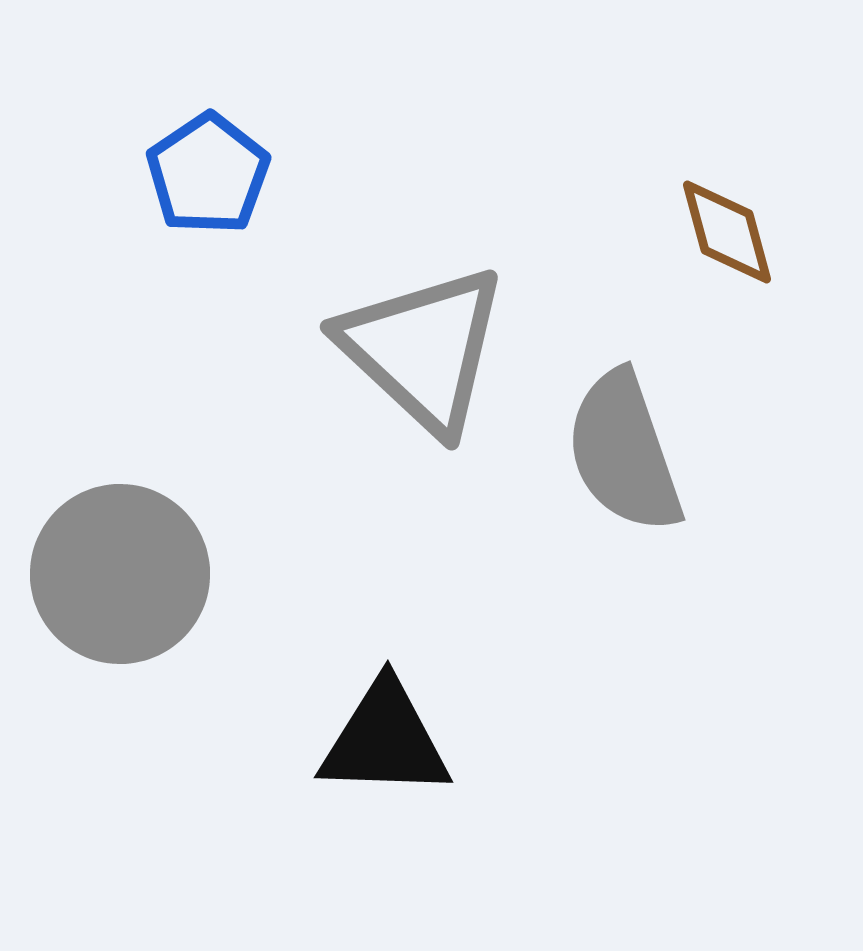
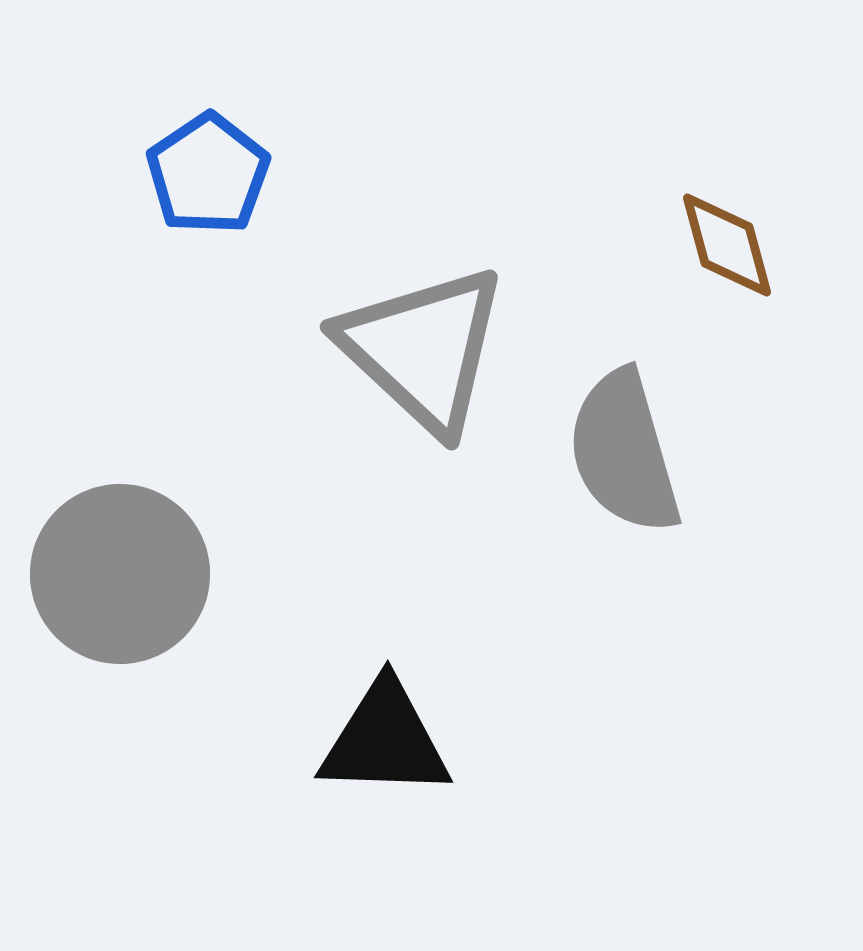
brown diamond: moved 13 px down
gray semicircle: rotated 3 degrees clockwise
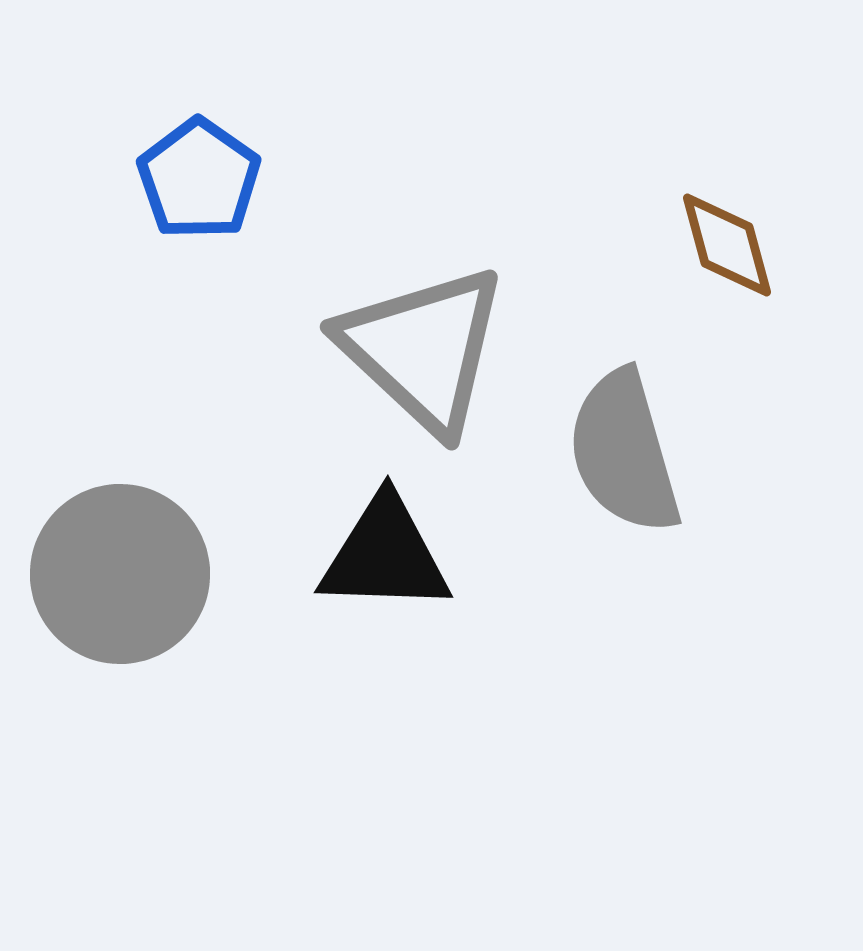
blue pentagon: moved 9 px left, 5 px down; rotated 3 degrees counterclockwise
black triangle: moved 185 px up
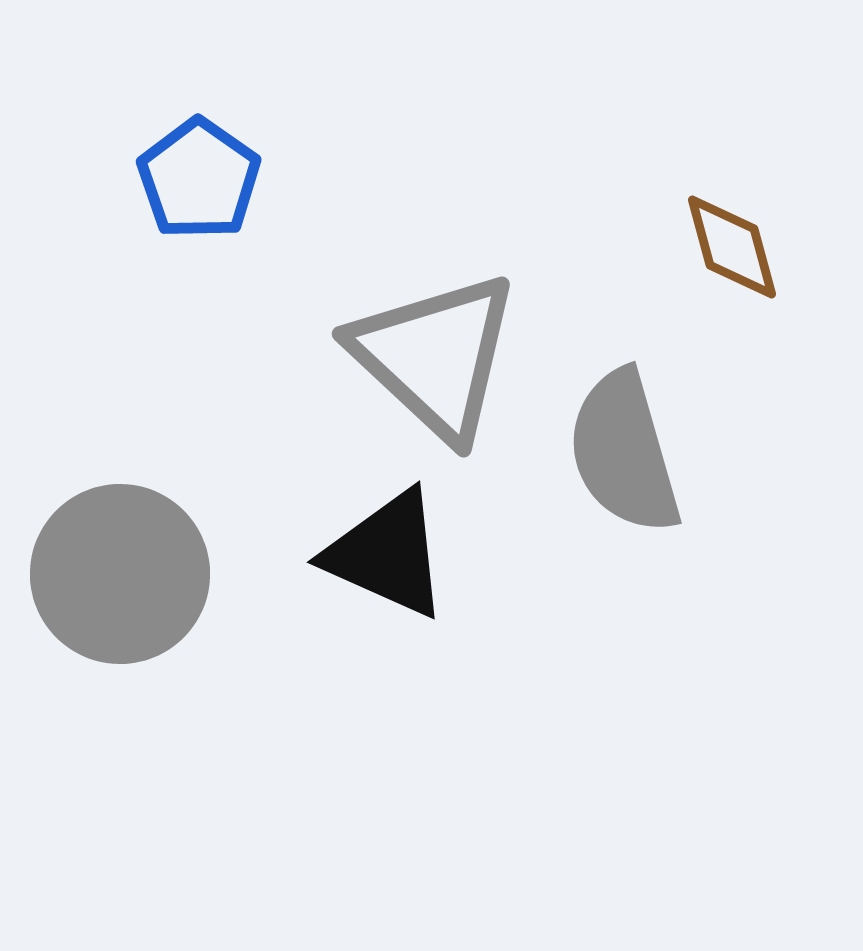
brown diamond: moved 5 px right, 2 px down
gray triangle: moved 12 px right, 7 px down
black triangle: moved 2 px right, 1 px up; rotated 22 degrees clockwise
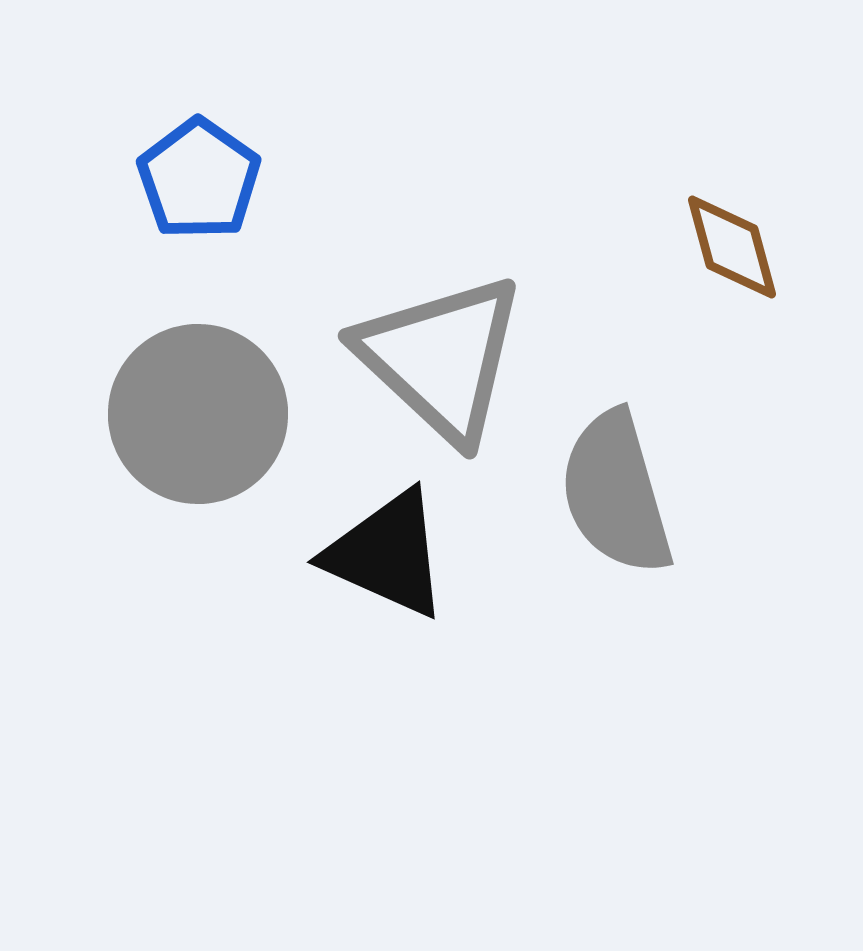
gray triangle: moved 6 px right, 2 px down
gray semicircle: moved 8 px left, 41 px down
gray circle: moved 78 px right, 160 px up
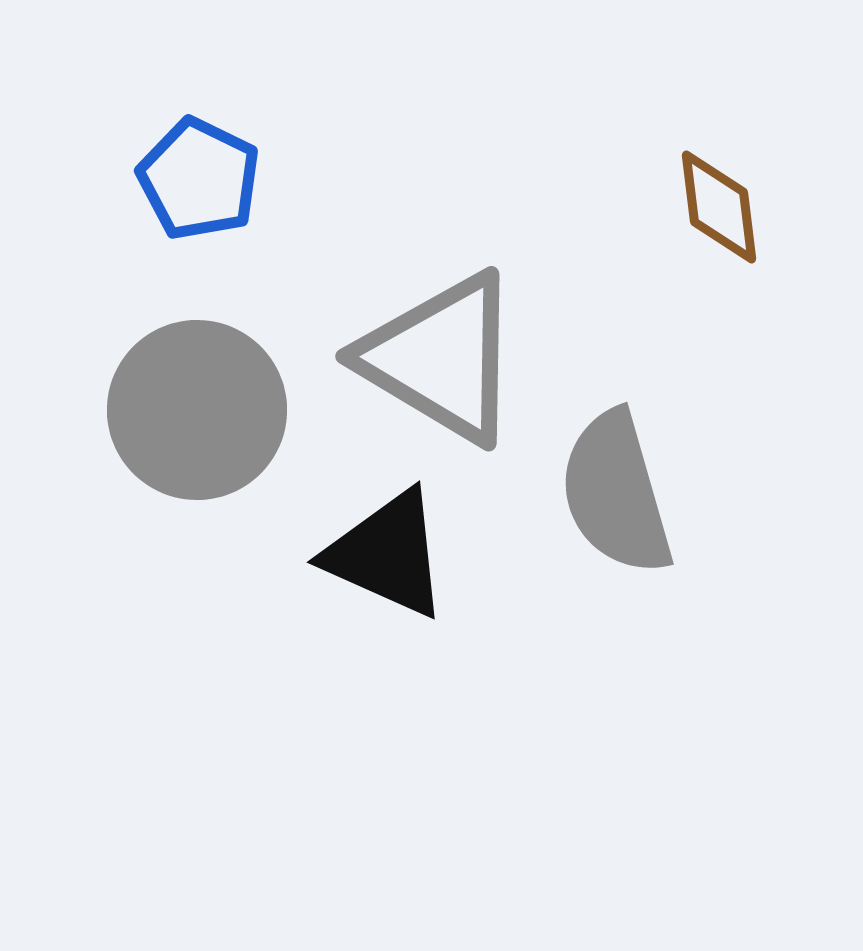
blue pentagon: rotated 9 degrees counterclockwise
brown diamond: moved 13 px left, 40 px up; rotated 8 degrees clockwise
gray triangle: rotated 12 degrees counterclockwise
gray circle: moved 1 px left, 4 px up
